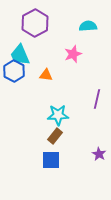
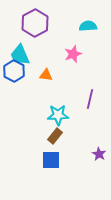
purple line: moved 7 px left
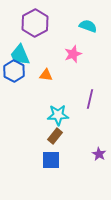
cyan semicircle: rotated 24 degrees clockwise
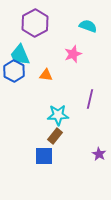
blue square: moved 7 px left, 4 px up
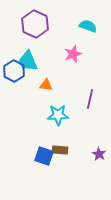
purple hexagon: moved 1 px down; rotated 8 degrees counterclockwise
cyan trapezoid: moved 8 px right, 6 px down
orange triangle: moved 10 px down
brown rectangle: moved 5 px right, 14 px down; rotated 56 degrees clockwise
blue square: rotated 18 degrees clockwise
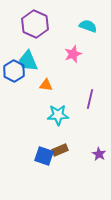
brown rectangle: rotated 28 degrees counterclockwise
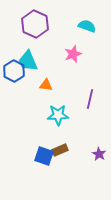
cyan semicircle: moved 1 px left
